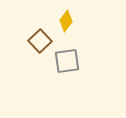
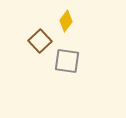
gray square: rotated 16 degrees clockwise
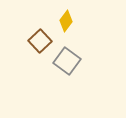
gray square: rotated 28 degrees clockwise
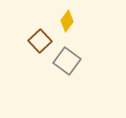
yellow diamond: moved 1 px right
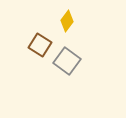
brown square: moved 4 px down; rotated 15 degrees counterclockwise
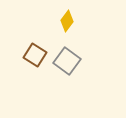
brown square: moved 5 px left, 10 px down
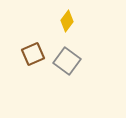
brown square: moved 2 px left, 1 px up; rotated 35 degrees clockwise
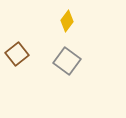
brown square: moved 16 px left; rotated 15 degrees counterclockwise
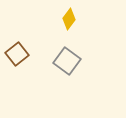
yellow diamond: moved 2 px right, 2 px up
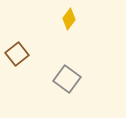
gray square: moved 18 px down
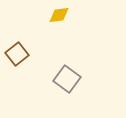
yellow diamond: moved 10 px left, 4 px up; rotated 45 degrees clockwise
